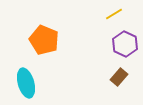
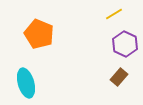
orange pentagon: moved 5 px left, 6 px up
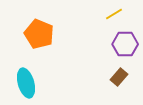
purple hexagon: rotated 25 degrees counterclockwise
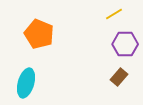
cyan ellipse: rotated 32 degrees clockwise
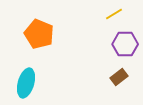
brown rectangle: rotated 12 degrees clockwise
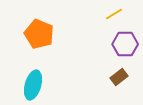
cyan ellipse: moved 7 px right, 2 px down
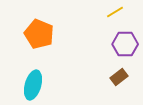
yellow line: moved 1 px right, 2 px up
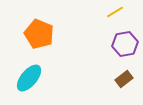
purple hexagon: rotated 10 degrees counterclockwise
brown rectangle: moved 5 px right, 2 px down
cyan ellipse: moved 4 px left, 7 px up; rotated 24 degrees clockwise
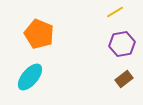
purple hexagon: moved 3 px left
cyan ellipse: moved 1 px right, 1 px up
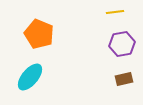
yellow line: rotated 24 degrees clockwise
brown rectangle: rotated 24 degrees clockwise
